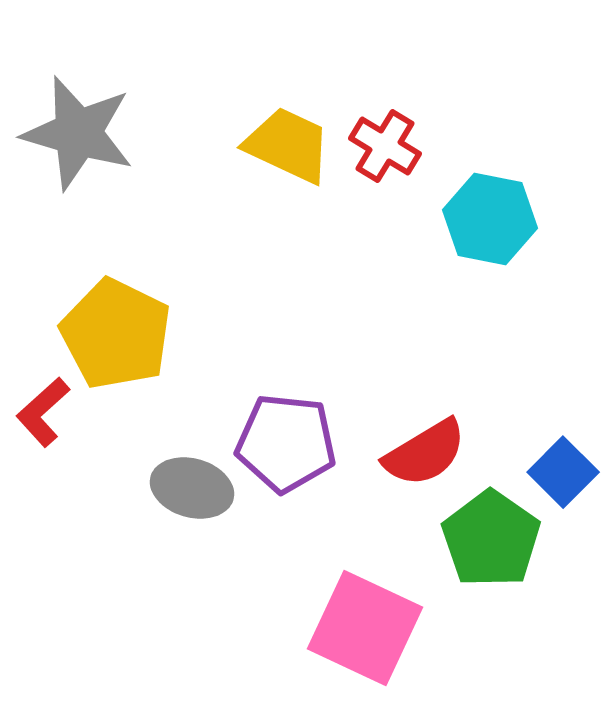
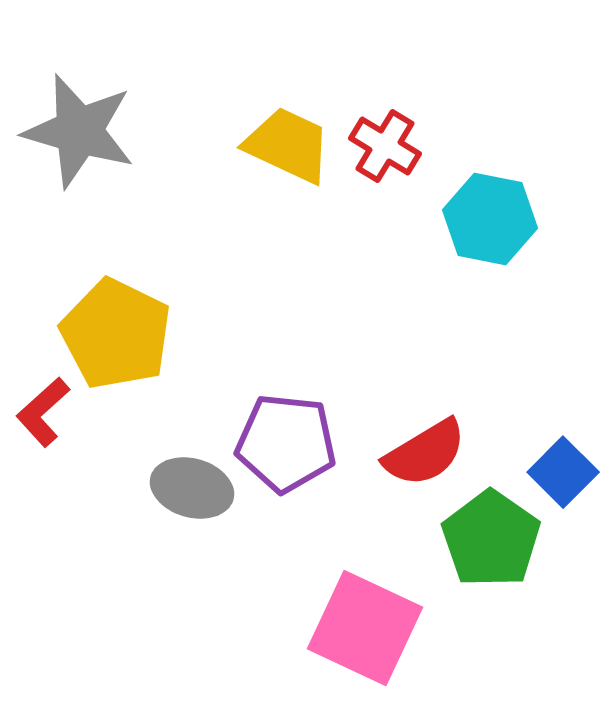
gray star: moved 1 px right, 2 px up
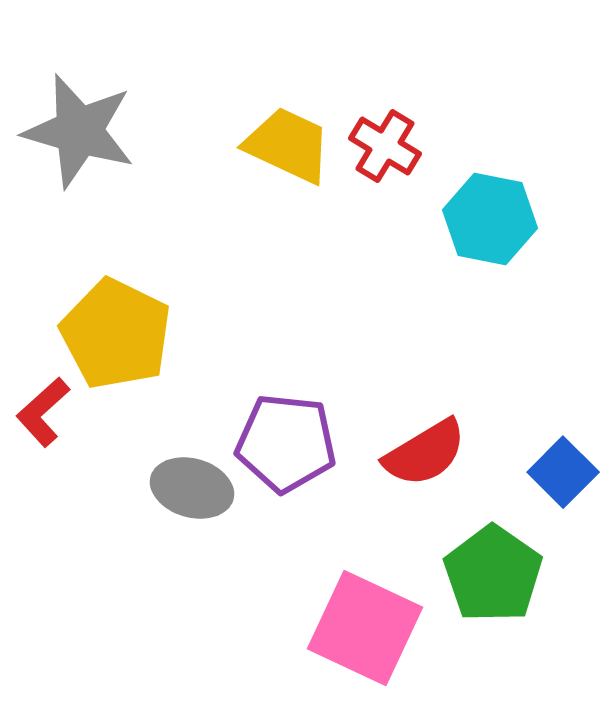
green pentagon: moved 2 px right, 35 px down
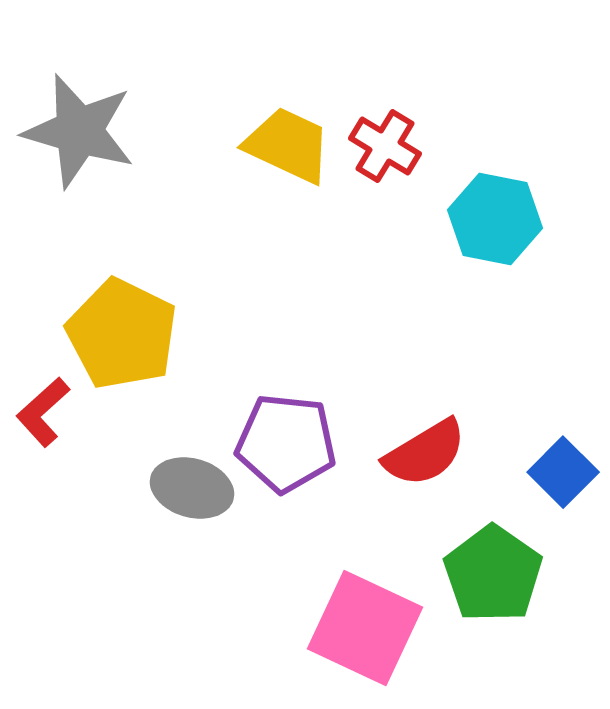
cyan hexagon: moved 5 px right
yellow pentagon: moved 6 px right
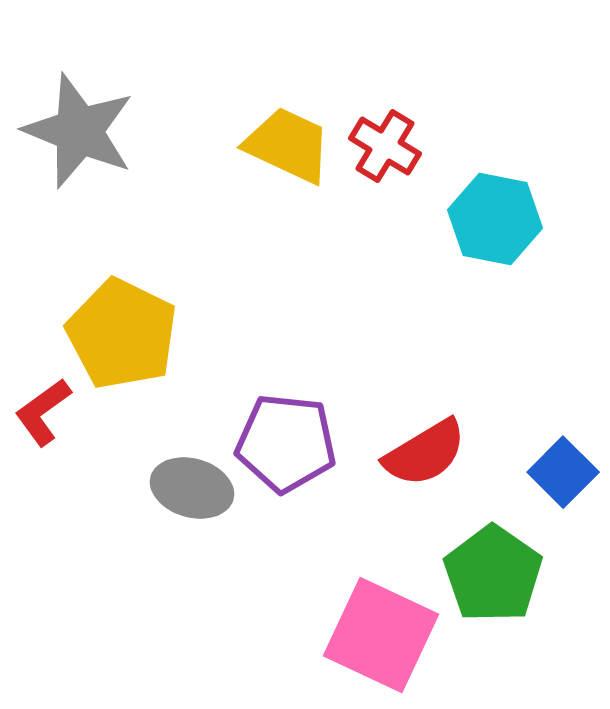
gray star: rotated 6 degrees clockwise
red L-shape: rotated 6 degrees clockwise
pink square: moved 16 px right, 7 px down
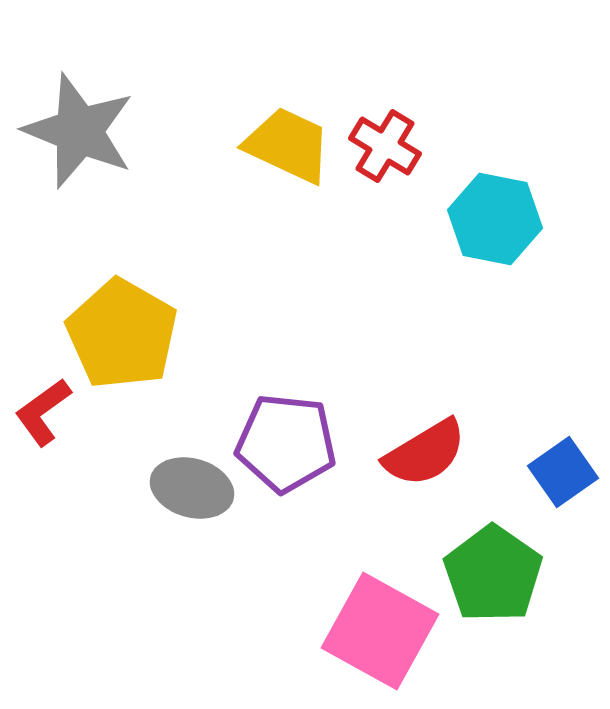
yellow pentagon: rotated 4 degrees clockwise
blue square: rotated 10 degrees clockwise
pink square: moved 1 px left, 4 px up; rotated 4 degrees clockwise
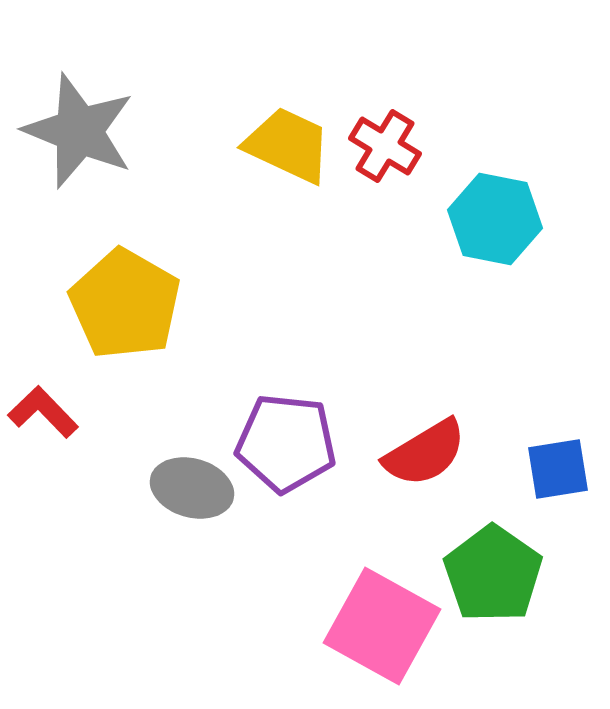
yellow pentagon: moved 3 px right, 30 px up
red L-shape: rotated 82 degrees clockwise
blue square: moved 5 px left, 3 px up; rotated 26 degrees clockwise
pink square: moved 2 px right, 5 px up
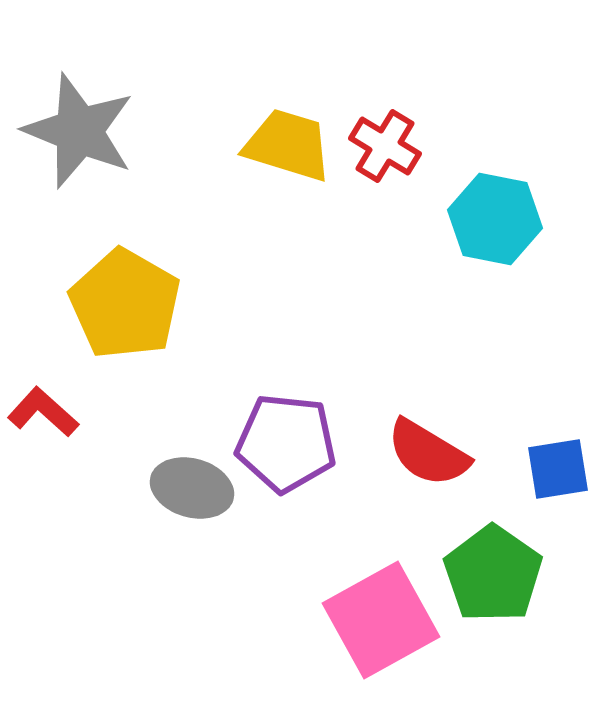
yellow trapezoid: rotated 8 degrees counterclockwise
red L-shape: rotated 4 degrees counterclockwise
red semicircle: moved 3 px right; rotated 62 degrees clockwise
pink square: moved 1 px left, 6 px up; rotated 32 degrees clockwise
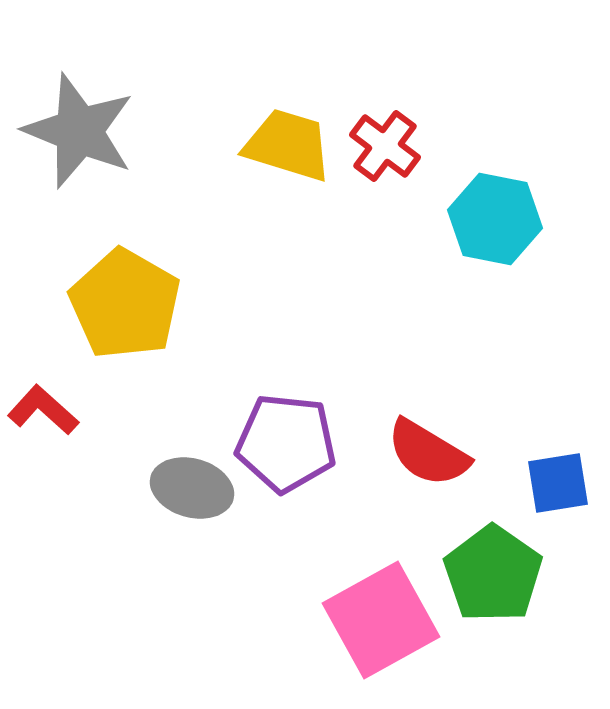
red cross: rotated 6 degrees clockwise
red L-shape: moved 2 px up
blue square: moved 14 px down
